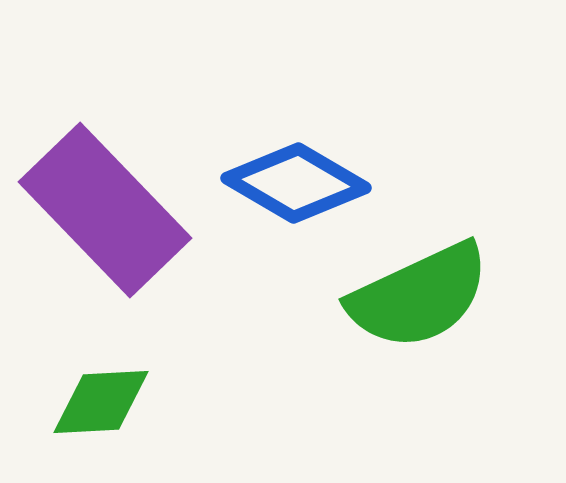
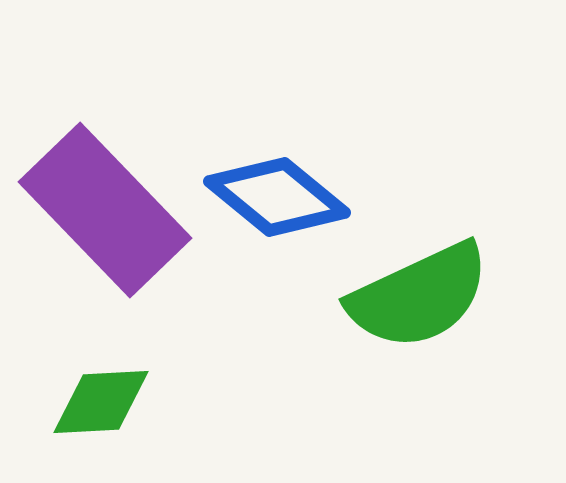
blue diamond: moved 19 px left, 14 px down; rotated 9 degrees clockwise
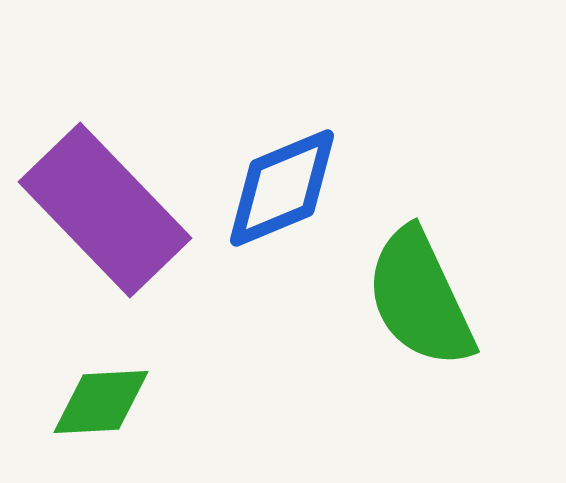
blue diamond: moved 5 px right, 9 px up; rotated 62 degrees counterclockwise
green semicircle: moved 1 px right, 2 px down; rotated 90 degrees clockwise
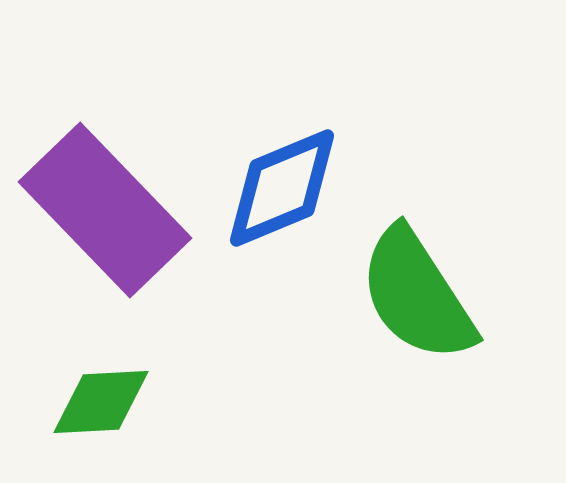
green semicircle: moved 3 px left, 3 px up; rotated 8 degrees counterclockwise
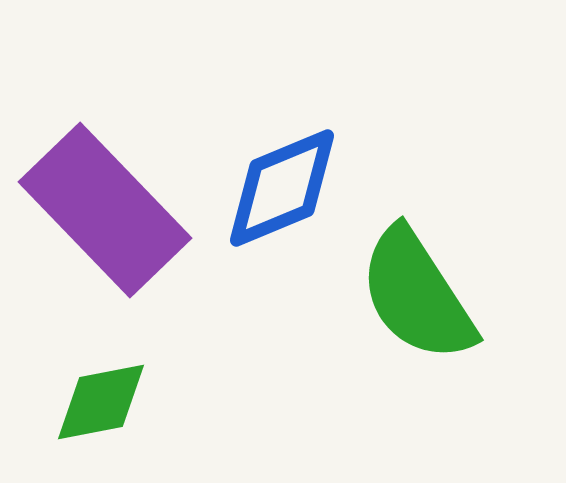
green diamond: rotated 8 degrees counterclockwise
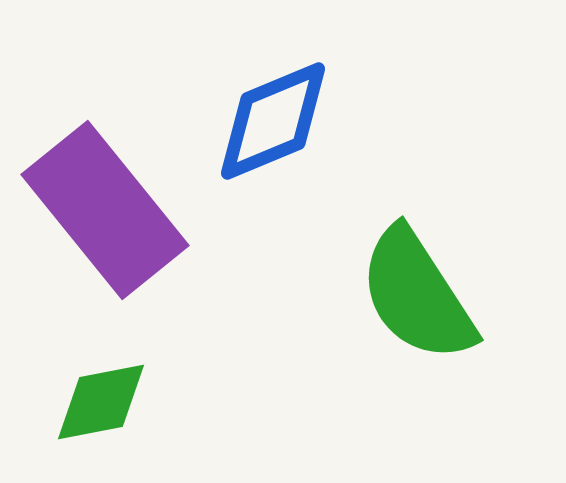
blue diamond: moved 9 px left, 67 px up
purple rectangle: rotated 5 degrees clockwise
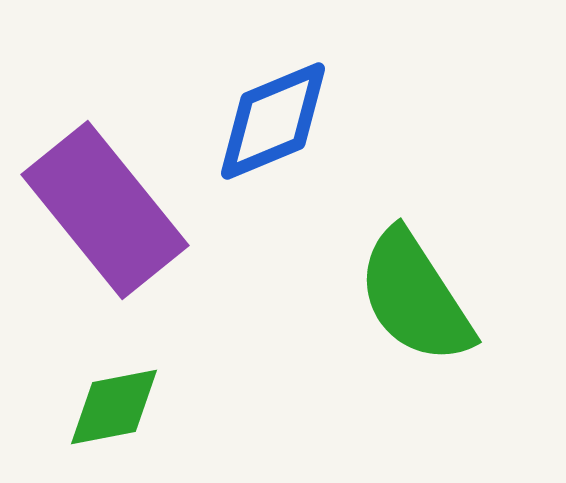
green semicircle: moved 2 px left, 2 px down
green diamond: moved 13 px right, 5 px down
